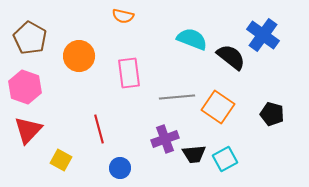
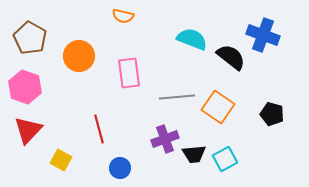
blue cross: rotated 16 degrees counterclockwise
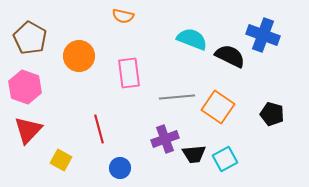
black semicircle: moved 1 px left, 1 px up; rotated 12 degrees counterclockwise
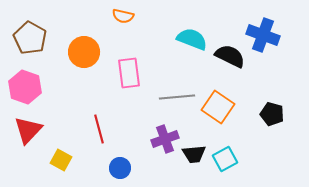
orange circle: moved 5 px right, 4 px up
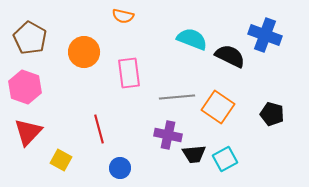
blue cross: moved 2 px right
red triangle: moved 2 px down
purple cross: moved 3 px right, 4 px up; rotated 32 degrees clockwise
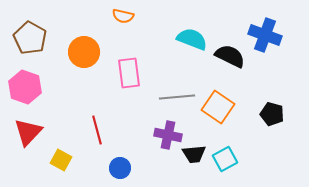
red line: moved 2 px left, 1 px down
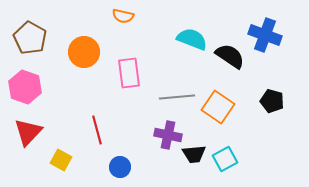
black semicircle: rotated 8 degrees clockwise
black pentagon: moved 13 px up
blue circle: moved 1 px up
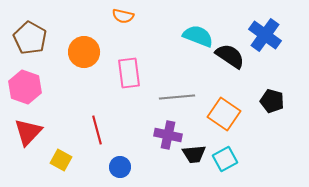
blue cross: rotated 16 degrees clockwise
cyan semicircle: moved 6 px right, 3 px up
orange square: moved 6 px right, 7 px down
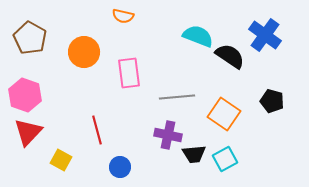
pink hexagon: moved 8 px down
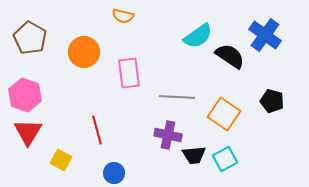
cyan semicircle: rotated 124 degrees clockwise
gray line: rotated 8 degrees clockwise
red triangle: rotated 12 degrees counterclockwise
black trapezoid: moved 1 px down
blue circle: moved 6 px left, 6 px down
